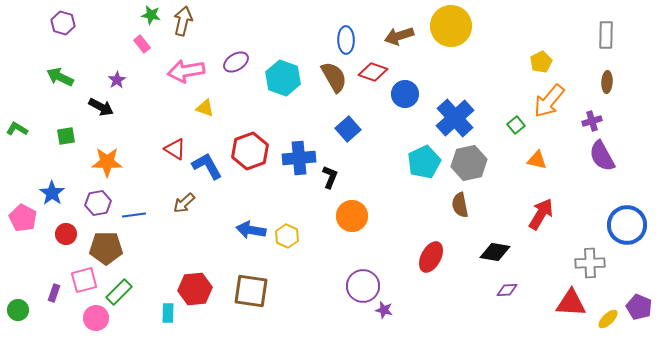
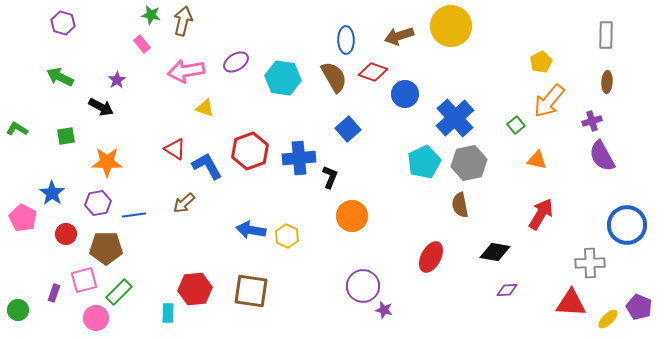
cyan hexagon at (283, 78): rotated 12 degrees counterclockwise
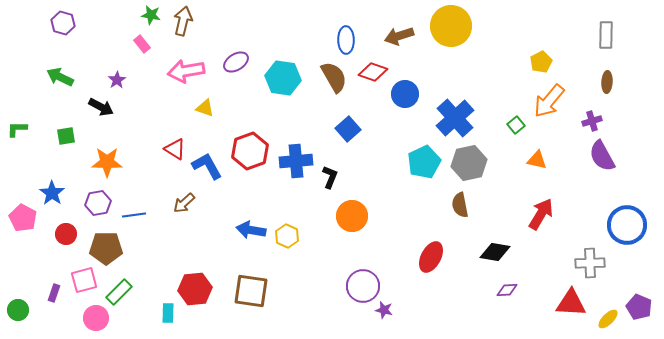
green L-shape at (17, 129): rotated 30 degrees counterclockwise
blue cross at (299, 158): moved 3 px left, 3 px down
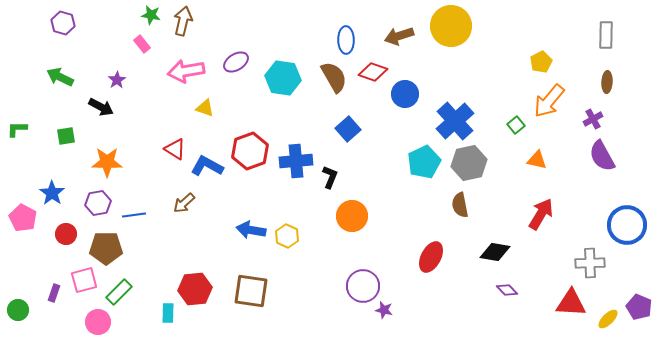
blue cross at (455, 118): moved 3 px down
purple cross at (592, 121): moved 1 px right, 2 px up; rotated 12 degrees counterclockwise
blue L-shape at (207, 166): rotated 32 degrees counterclockwise
purple diamond at (507, 290): rotated 50 degrees clockwise
pink circle at (96, 318): moved 2 px right, 4 px down
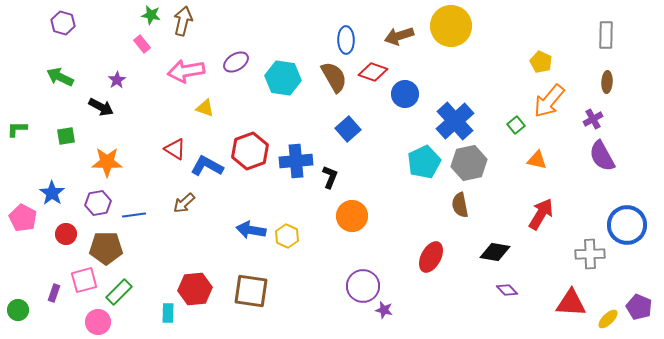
yellow pentagon at (541, 62): rotated 20 degrees counterclockwise
gray cross at (590, 263): moved 9 px up
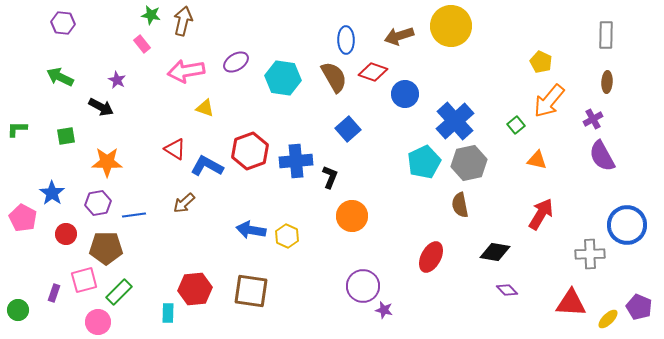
purple hexagon at (63, 23): rotated 10 degrees counterclockwise
purple star at (117, 80): rotated 12 degrees counterclockwise
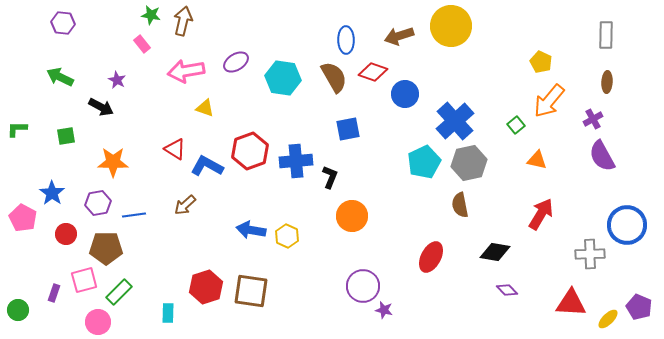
blue square at (348, 129): rotated 30 degrees clockwise
orange star at (107, 162): moved 6 px right
brown arrow at (184, 203): moved 1 px right, 2 px down
red hexagon at (195, 289): moved 11 px right, 2 px up; rotated 12 degrees counterclockwise
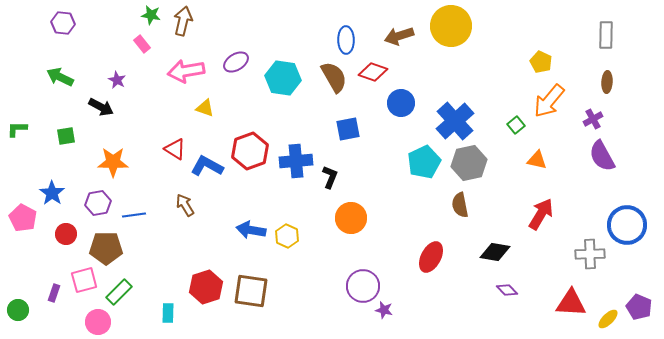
blue circle at (405, 94): moved 4 px left, 9 px down
brown arrow at (185, 205): rotated 100 degrees clockwise
orange circle at (352, 216): moved 1 px left, 2 px down
